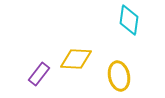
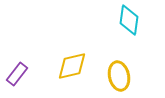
yellow diamond: moved 4 px left, 7 px down; rotated 16 degrees counterclockwise
purple rectangle: moved 22 px left
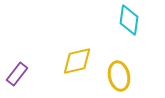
yellow diamond: moved 5 px right, 5 px up
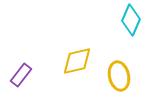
cyan diamond: moved 2 px right; rotated 16 degrees clockwise
purple rectangle: moved 4 px right, 1 px down
